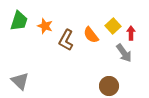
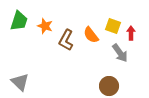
yellow square: rotated 28 degrees counterclockwise
gray arrow: moved 4 px left
gray triangle: moved 1 px down
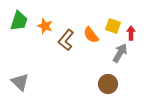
brown L-shape: rotated 10 degrees clockwise
gray arrow: rotated 114 degrees counterclockwise
brown circle: moved 1 px left, 2 px up
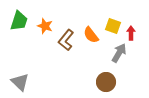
gray arrow: moved 1 px left
brown circle: moved 2 px left, 2 px up
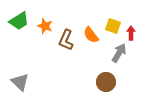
green trapezoid: rotated 40 degrees clockwise
brown L-shape: rotated 15 degrees counterclockwise
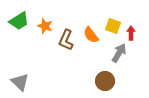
brown circle: moved 1 px left, 1 px up
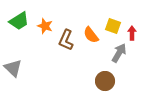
red arrow: moved 1 px right
gray triangle: moved 7 px left, 14 px up
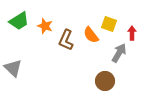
yellow square: moved 4 px left, 2 px up
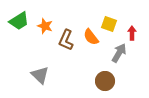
orange semicircle: moved 2 px down
gray triangle: moved 27 px right, 7 px down
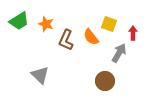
orange star: moved 1 px right, 2 px up
red arrow: moved 1 px right
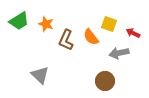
red arrow: rotated 64 degrees counterclockwise
gray arrow: rotated 132 degrees counterclockwise
